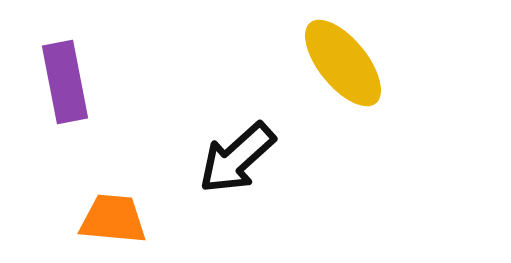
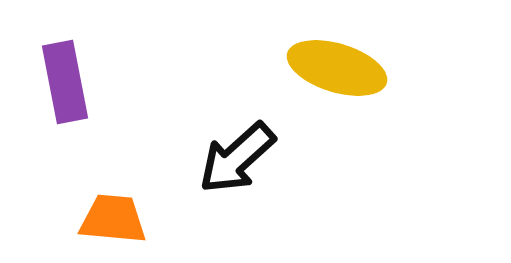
yellow ellipse: moved 6 px left, 5 px down; rotated 34 degrees counterclockwise
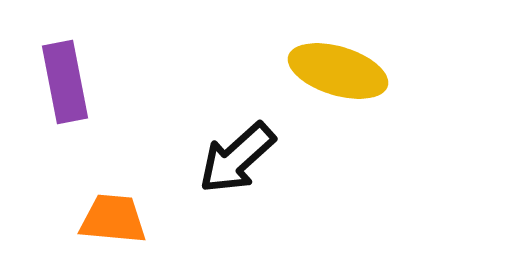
yellow ellipse: moved 1 px right, 3 px down
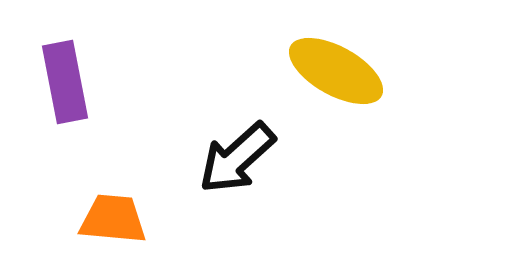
yellow ellipse: moved 2 px left; rotated 12 degrees clockwise
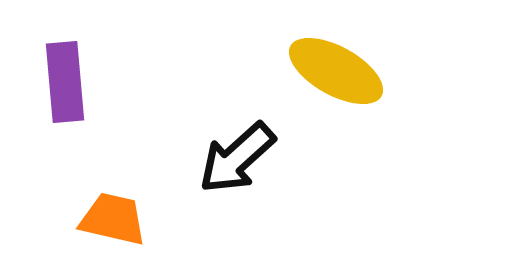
purple rectangle: rotated 6 degrees clockwise
orange trapezoid: rotated 8 degrees clockwise
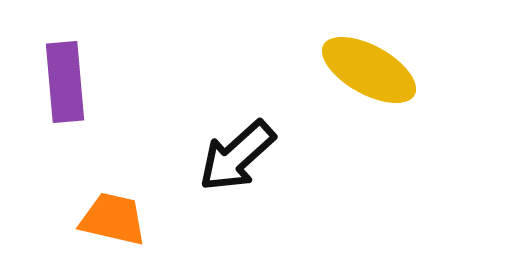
yellow ellipse: moved 33 px right, 1 px up
black arrow: moved 2 px up
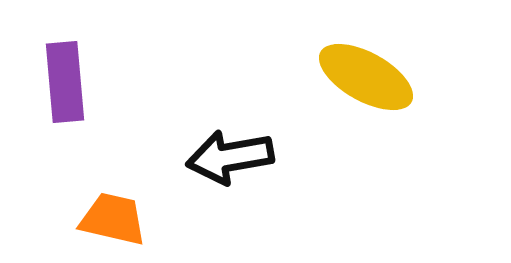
yellow ellipse: moved 3 px left, 7 px down
black arrow: moved 7 px left, 1 px down; rotated 32 degrees clockwise
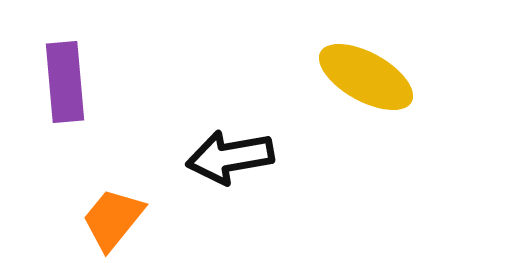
orange trapezoid: rotated 64 degrees counterclockwise
